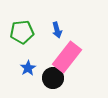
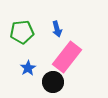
blue arrow: moved 1 px up
black circle: moved 4 px down
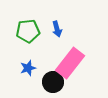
green pentagon: moved 6 px right, 1 px up
pink rectangle: moved 3 px right, 6 px down
blue star: rotated 14 degrees clockwise
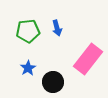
blue arrow: moved 1 px up
pink rectangle: moved 18 px right, 4 px up
blue star: rotated 14 degrees counterclockwise
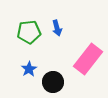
green pentagon: moved 1 px right, 1 px down
blue star: moved 1 px right, 1 px down
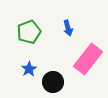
blue arrow: moved 11 px right
green pentagon: rotated 15 degrees counterclockwise
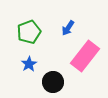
blue arrow: rotated 49 degrees clockwise
pink rectangle: moved 3 px left, 3 px up
blue star: moved 5 px up
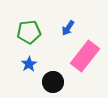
green pentagon: rotated 15 degrees clockwise
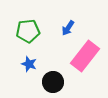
green pentagon: moved 1 px left, 1 px up
blue star: rotated 21 degrees counterclockwise
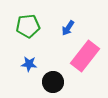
green pentagon: moved 5 px up
blue star: rotated 14 degrees counterclockwise
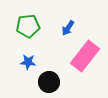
blue star: moved 1 px left, 2 px up
black circle: moved 4 px left
